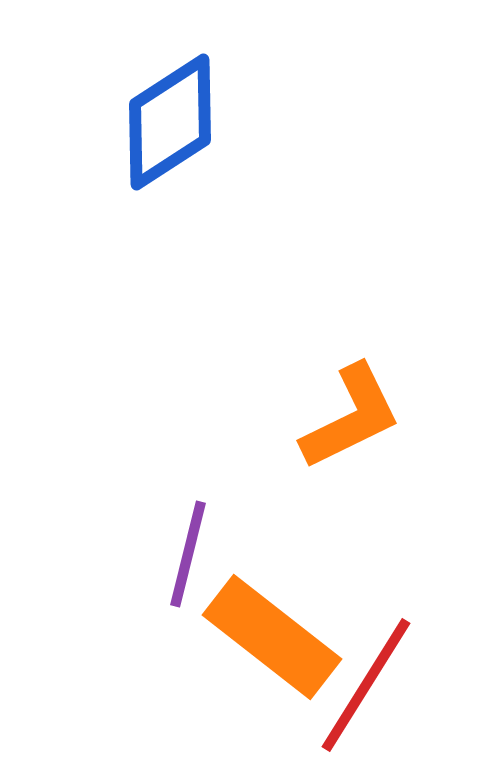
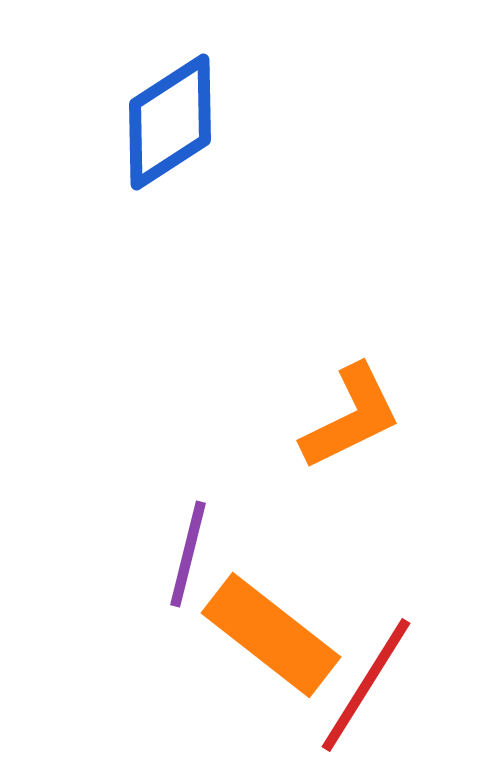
orange rectangle: moved 1 px left, 2 px up
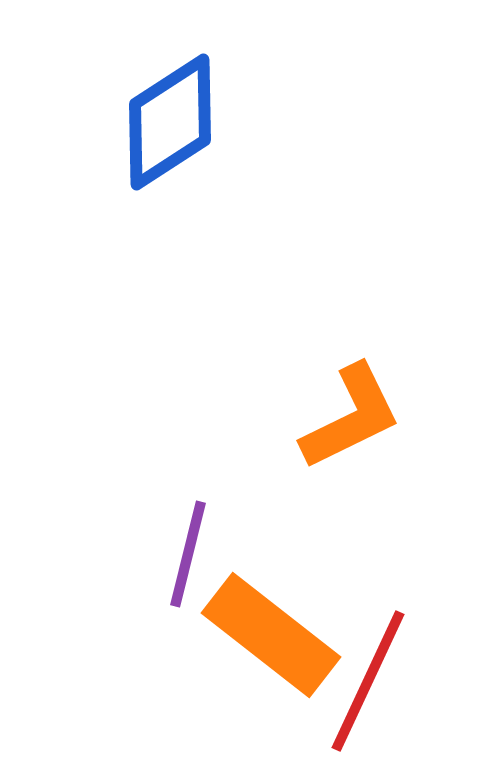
red line: moved 2 px right, 4 px up; rotated 7 degrees counterclockwise
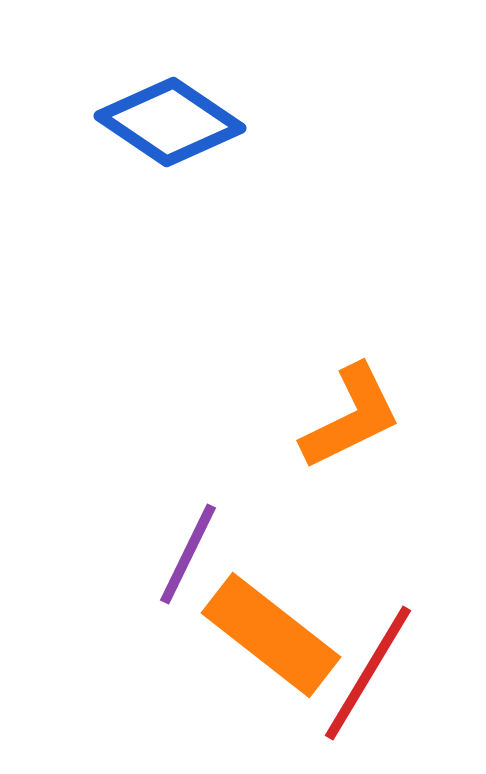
blue diamond: rotated 67 degrees clockwise
purple line: rotated 12 degrees clockwise
red line: moved 8 px up; rotated 6 degrees clockwise
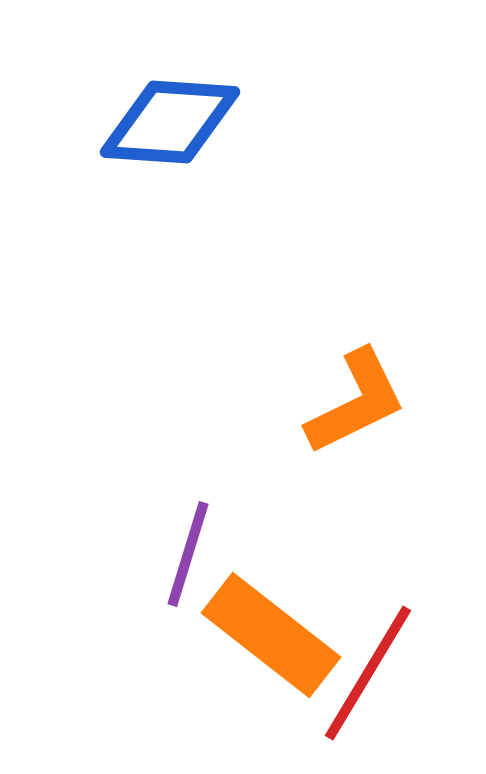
blue diamond: rotated 30 degrees counterclockwise
orange L-shape: moved 5 px right, 15 px up
purple line: rotated 9 degrees counterclockwise
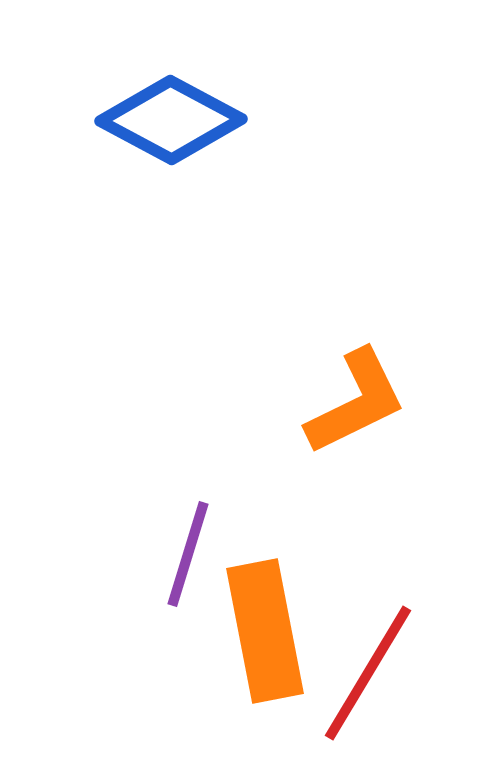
blue diamond: moved 1 px right, 2 px up; rotated 24 degrees clockwise
orange rectangle: moved 6 px left, 4 px up; rotated 41 degrees clockwise
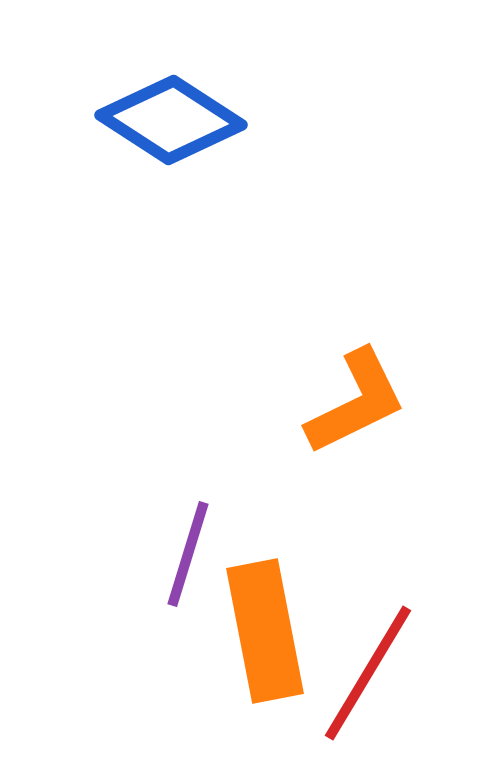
blue diamond: rotated 5 degrees clockwise
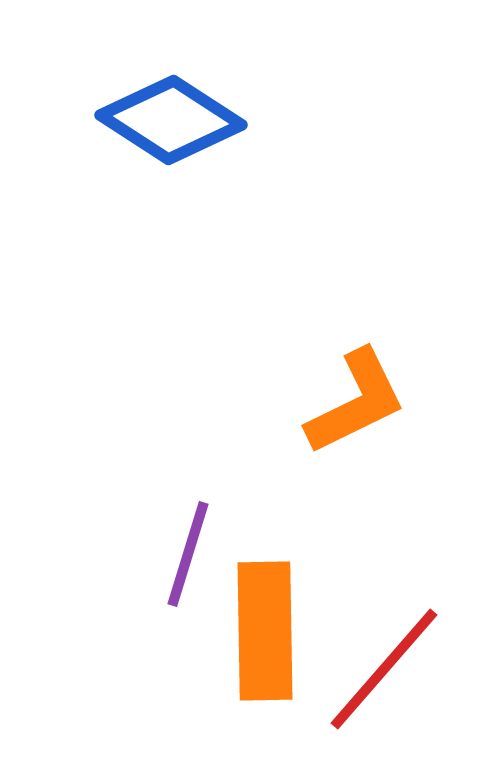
orange rectangle: rotated 10 degrees clockwise
red line: moved 16 px right, 4 px up; rotated 10 degrees clockwise
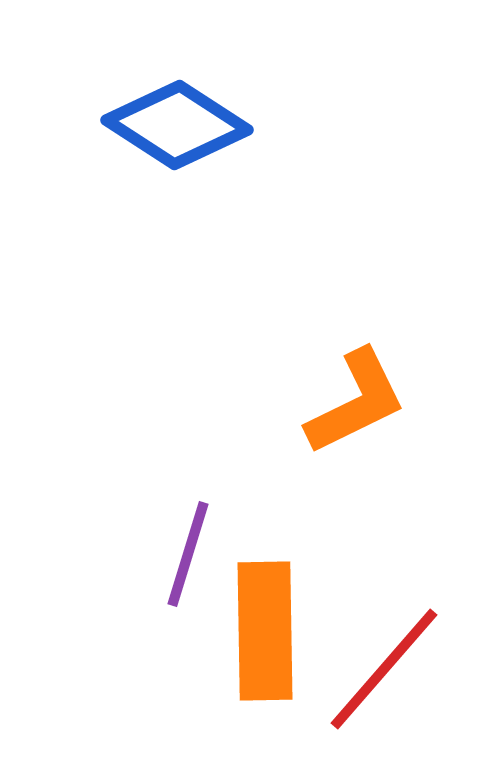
blue diamond: moved 6 px right, 5 px down
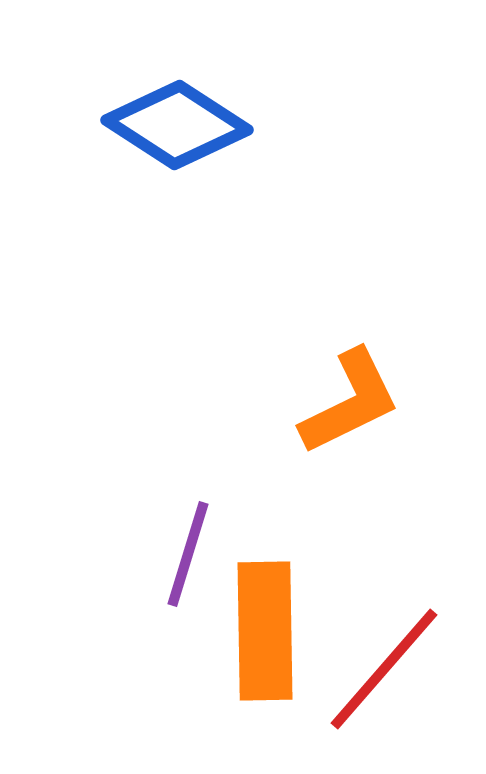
orange L-shape: moved 6 px left
